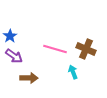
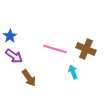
brown arrow: rotated 54 degrees clockwise
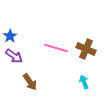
pink line: moved 1 px right, 1 px up
cyan arrow: moved 11 px right, 10 px down
brown arrow: moved 1 px right, 4 px down
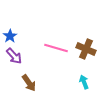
purple arrow: rotated 12 degrees clockwise
brown arrow: moved 1 px left, 1 px down
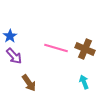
brown cross: moved 1 px left
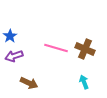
purple arrow: rotated 114 degrees clockwise
brown arrow: rotated 30 degrees counterclockwise
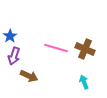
purple arrow: rotated 54 degrees counterclockwise
brown arrow: moved 7 px up
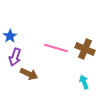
purple arrow: moved 1 px right, 1 px down
brown arrow: moved 2 px up
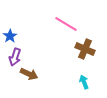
pink line: moved 10 px right, 24 px up; rotated 15 degrees clockwise
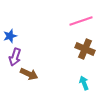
pink line: moved 15 px right, 3 px up; rotated 50 degrees counterclockwise
blue star: rotated 16 degrees clockwise
cyan arrow: moved 1 px down
